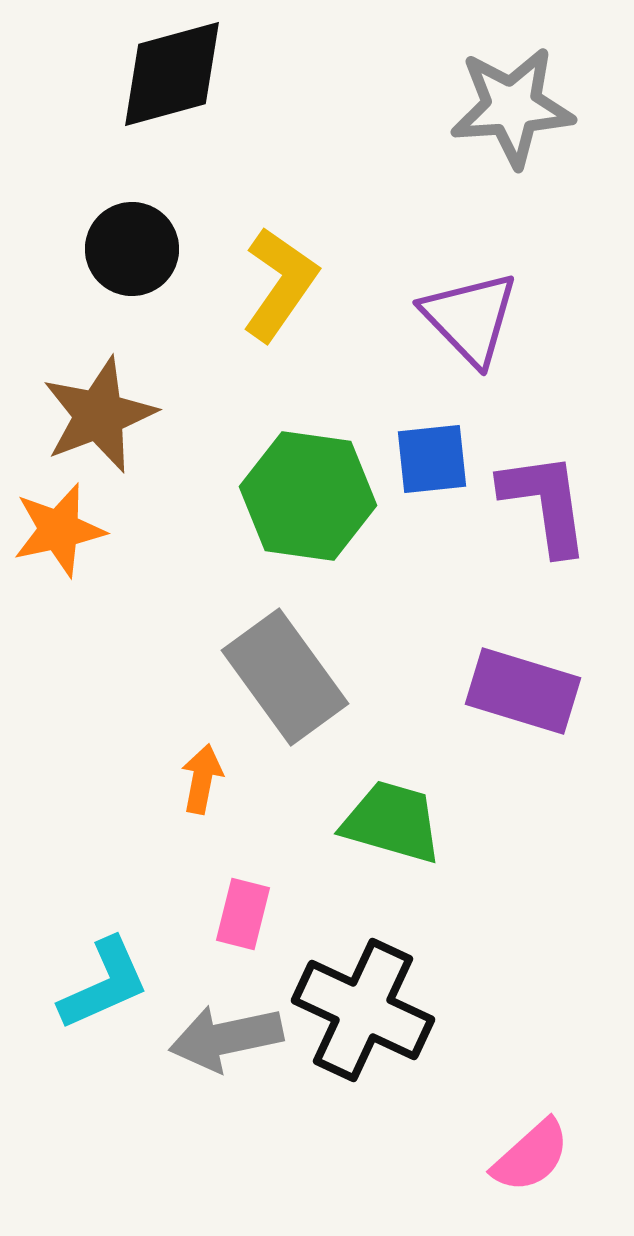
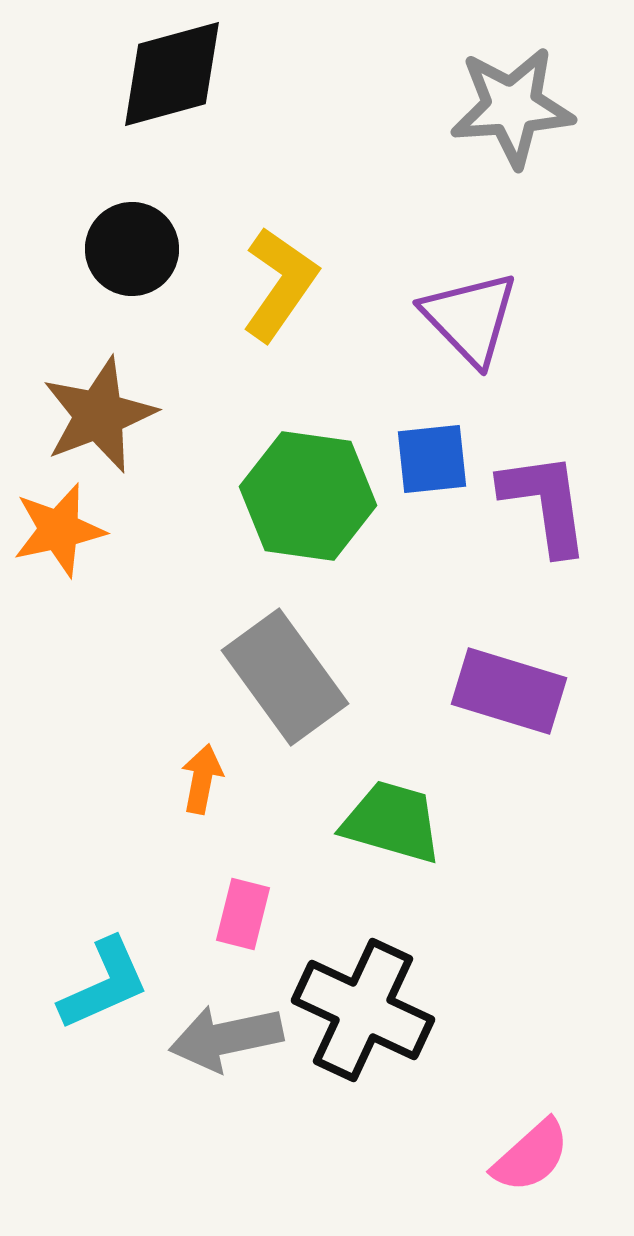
purple rectangle: moved 14 px left
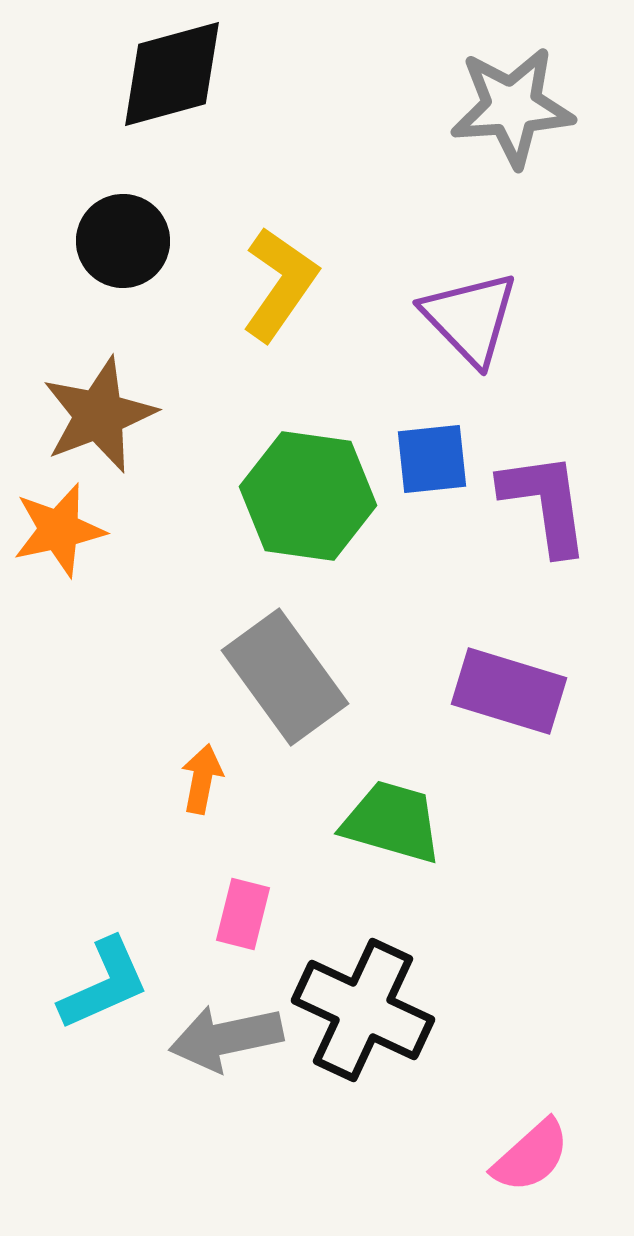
black circle: moved 9 px left, 8 px up
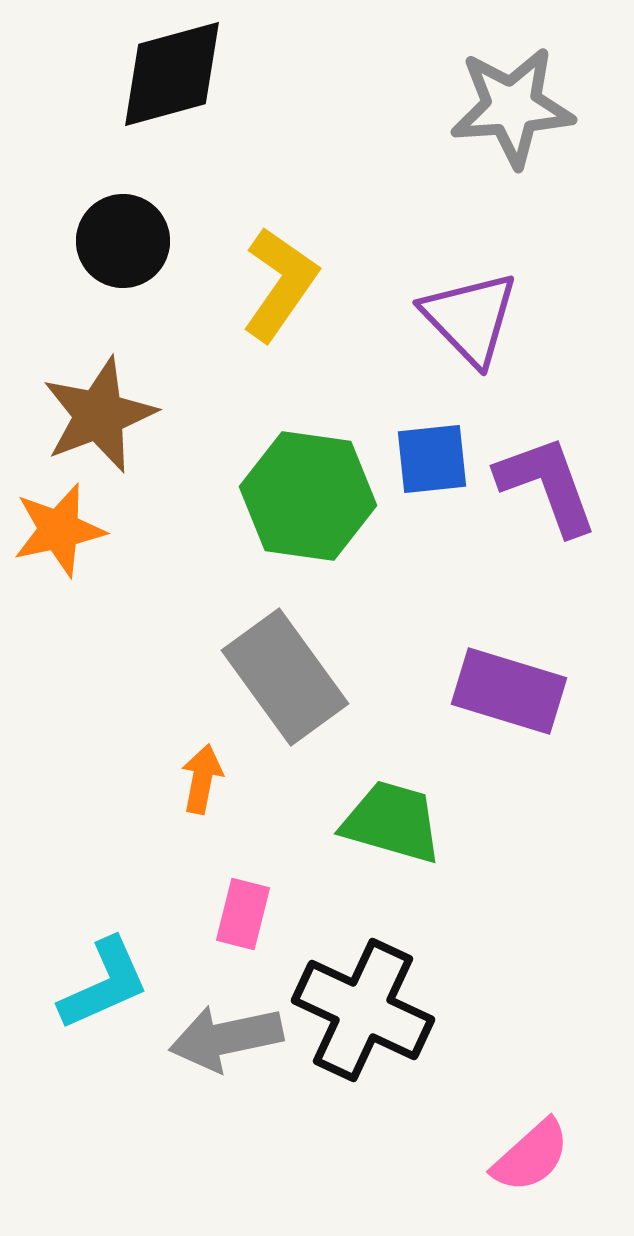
purple L-shape: moved 2 px right, 18 px up; rotated 12 degrees counterclockwise
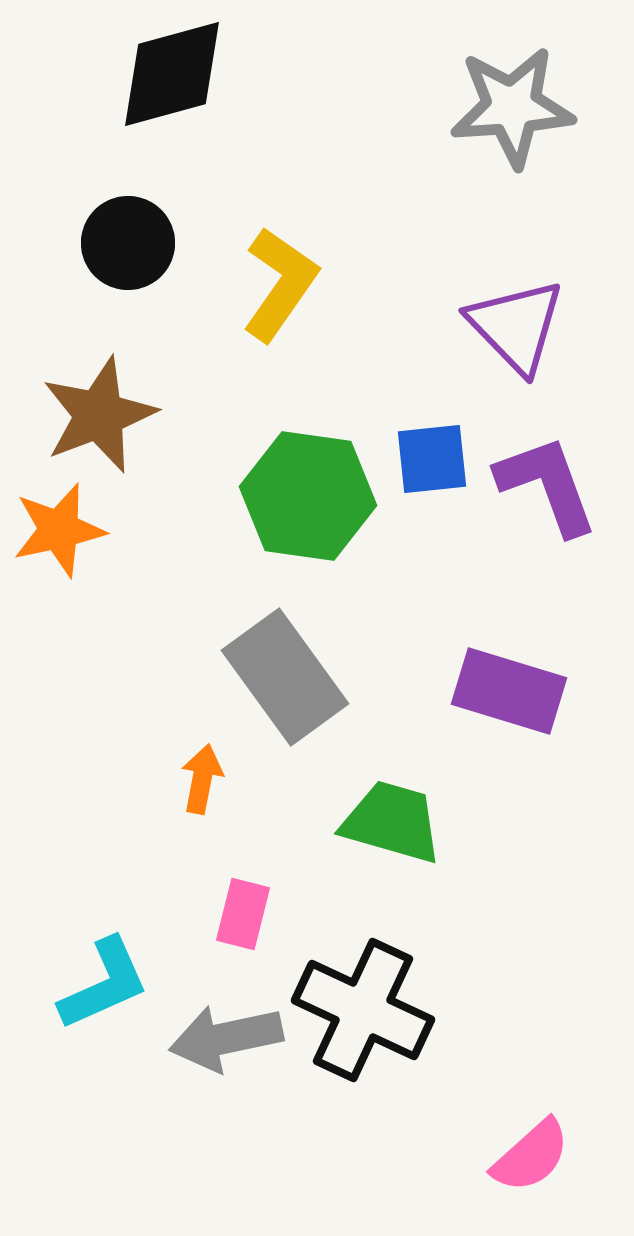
black circle: moved 5 px right, 2 px down
purple triangle: moved 46 px right, 8 px down
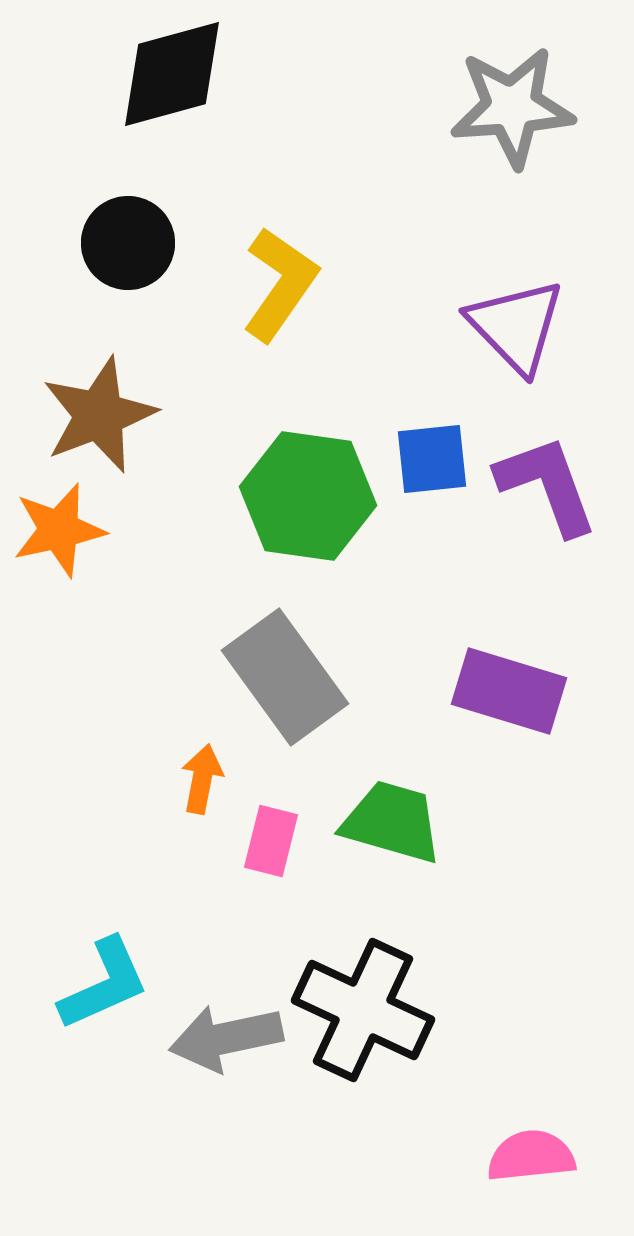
pink rectangle: moved 28 px right, 73 px up
pink semicircle: rotated 144 degrees counterclockwise
